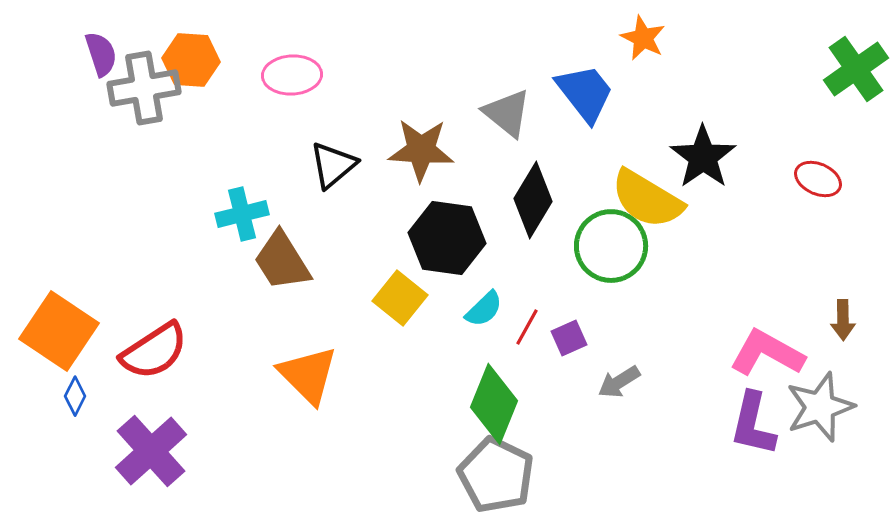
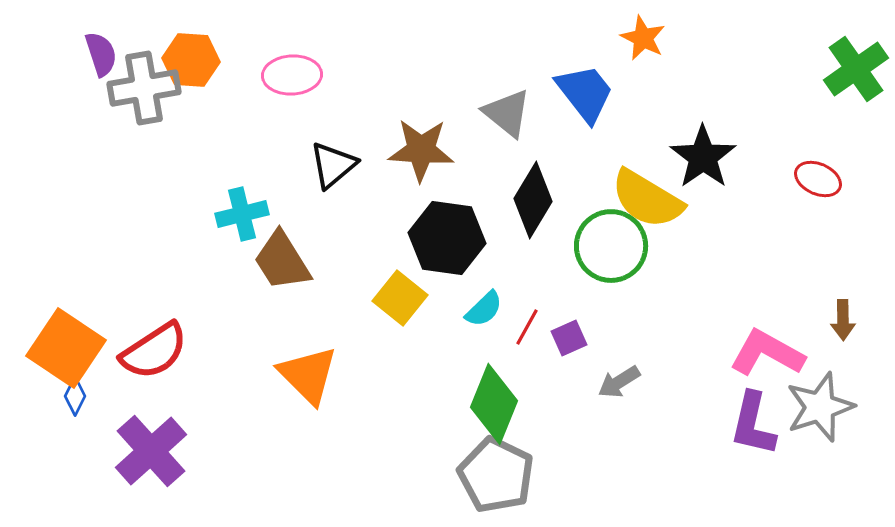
orange square: moved 7 px right, 17 px down
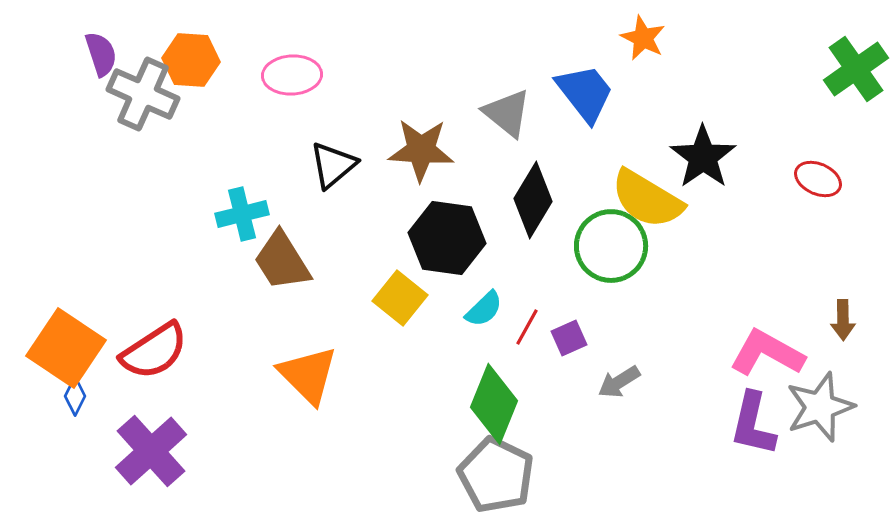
gray cross: moved 1 px left, 6 px down; rotated 34 degrees clockwise
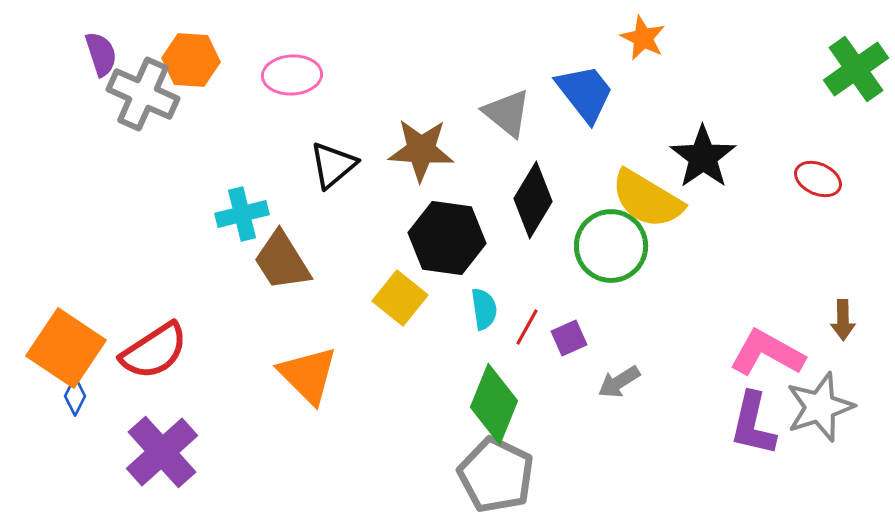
cyan semicircle: rotated 54 degrees counterclockwise
purple cross: moved 11 px right, 1 px down
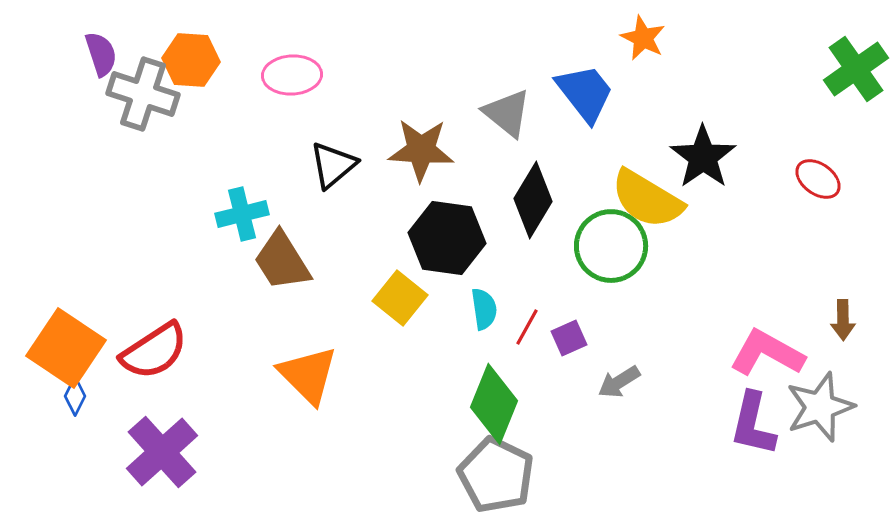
gray cross: rotated 6 degrees counterclockwise
red ellipse: rotated 12 degrees clockwise
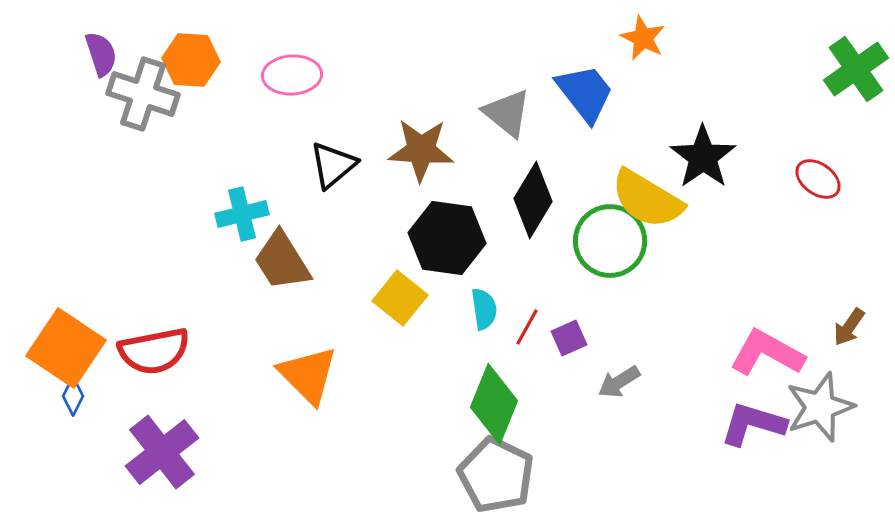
green circle: moved 1 px left, 5 px up
brown arrow: moved 6 px right, 7 px down; rotated 36 degrees clockwise
red semicircle: rotated 22 degrees clockwise
blue diamond: moved 2 px left
purple L-shape: rotated 94 degrees clockwise
purple cross: rotated 4 degrees clockwise
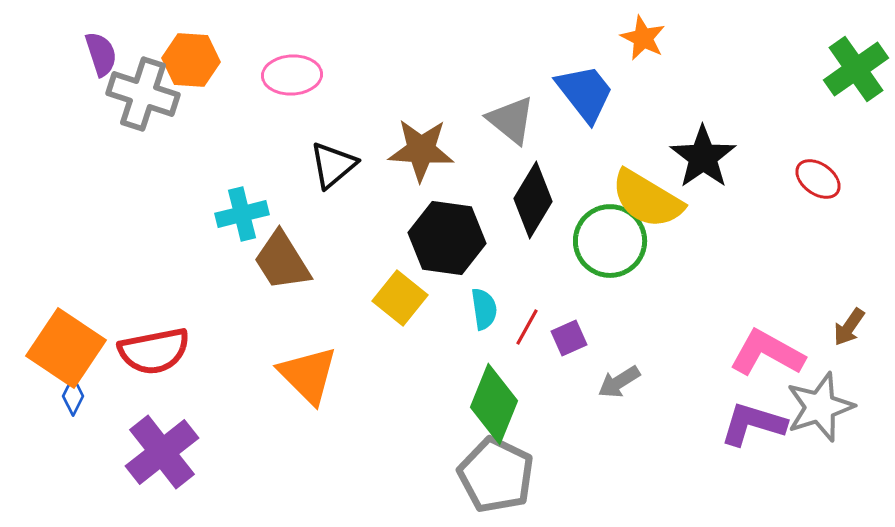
gray triangle: moved 4 px right, 7 px down
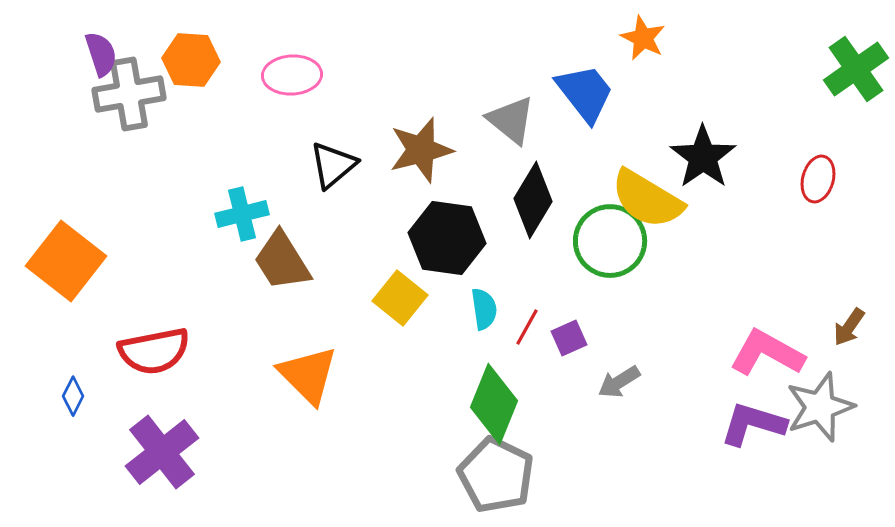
gray cross: moved 14 px left; rotated 28 degrees counterclockwise
brown star: rotated 18 degrees counterclockwise
red ellipse: rotated 69 degrees clockwise
orange square: moved 87 px up; rotated 4 degrees clockwise
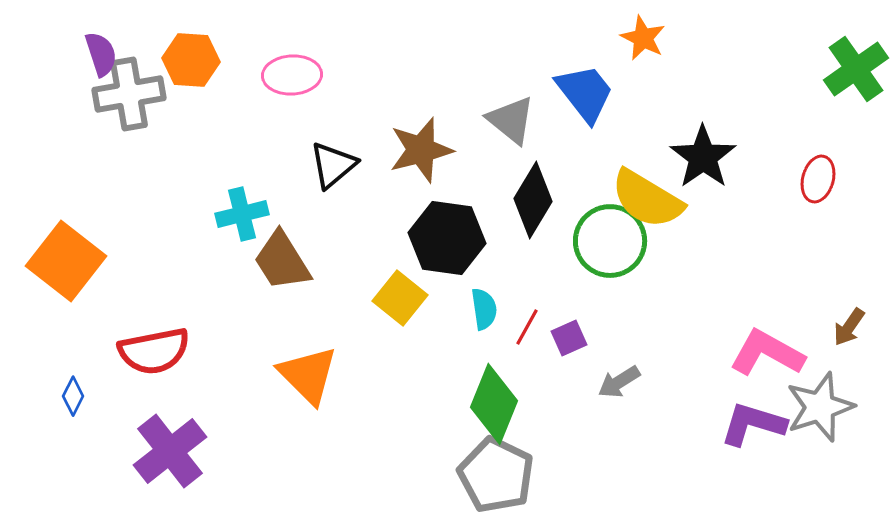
purple cross: moved 8 px right, 1 px up
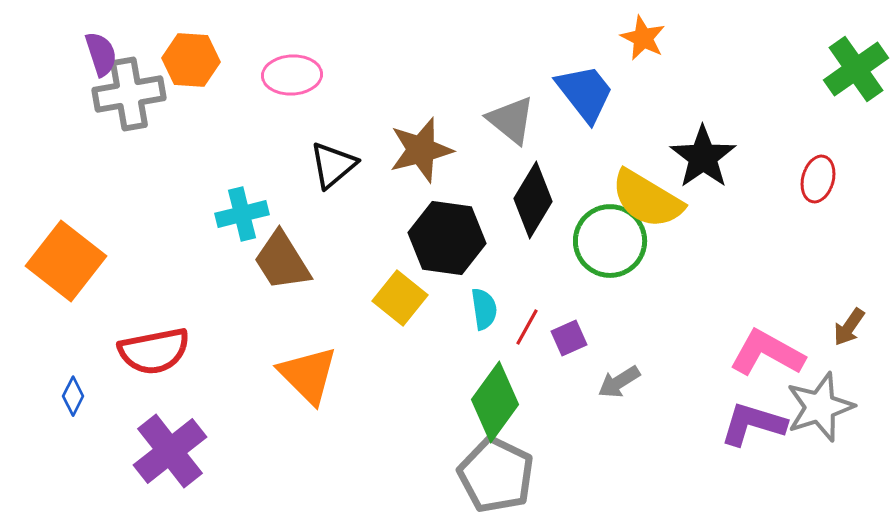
green diamond: moved 1 px right, 2 px up; rotated 14 degrees clockwise
